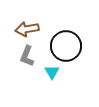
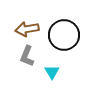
black circle: moved 2 px left, 11 px up
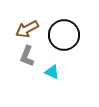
brown arrow: rotated 20 degrees counterclockwise
cyan triangle: rotated 35 degrees counterclockwise
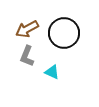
black circle: moved 2 px up
